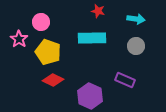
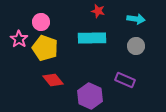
yellow pentagon: moved 3 px left, 4 px up
red diamond: rotated 25 degrees clockwise
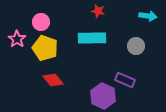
cyan arrow: moved 12 px right, 3 px up
pink star: moved 2 px left
purple hexagon: moved 13 px right
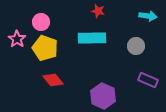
purple rectangle: moved 23 px right
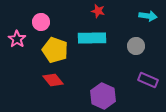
yellow pentagon: moved 10 px right, 2 px down
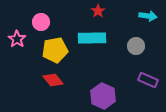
red star: rotated 24 degrees clockwise
yellow pentagon: rotated 30 degrees counterclockwise
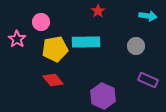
cyan rectangle: moved 6 px left, 4 px down
yellow pentagon: moved 1 px up
